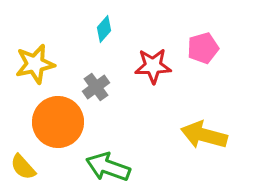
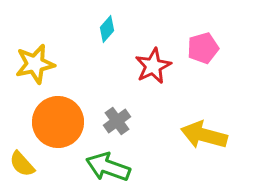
cyan diamond: moved 3 px right
red star: rotated 24 degrees counterclockwise
gray cross: moved 21 px right, 34 px down
yellow semicircle: moved 1 px left, 3 px up
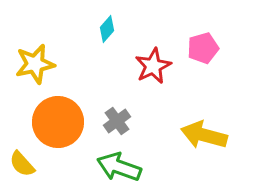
green arrow: moved 11 px right
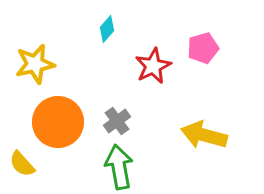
green arrow: rotated 60 degrees clockwise
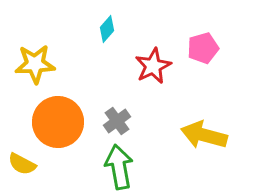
yellow star: rotated 9 degrees clockwise
yellow semicircle: rotated 20 degrees counterclockwise
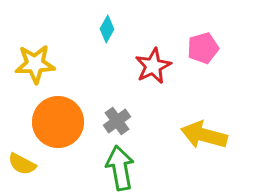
cyan diamond: rotated 12 degrees counterclockwise
green arrow: moved 1 px right, 1 px down
